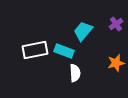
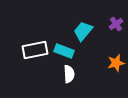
white semicircle: moved 6 px left, 1 px down
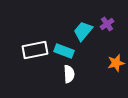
purple cross: moved 9 px left
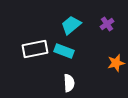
cyan trapezoid: moved 12 px left, 6 px up; rotated 10 degrees clockwise
white rectangle: moved 1 px up
white semicircle: moved 9 px down
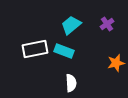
white semicircle: moved 2 px right
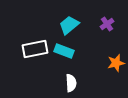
cyan trapezoid: moved 2 px left
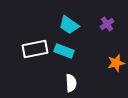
cyan trapezoid: rotated 105 degrees counterclockwise
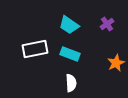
cyan rectangle: moved 6 px right, 3 px down
orange star: rotated 12 degrees counterclockwise
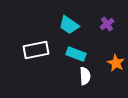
white rectangle: moved 1 px right, 1 px down
cyan rectangle: moved 6 px right
orange star: rotated 18 degrees counterclockwise
white semicircle: moved 14 px right, 7 px up
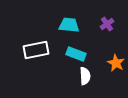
cyan trapezoid: rotated 150 degrees clockwise
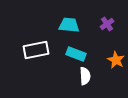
orange star: moved 3 px up
